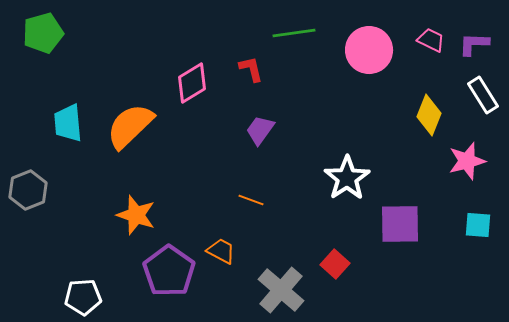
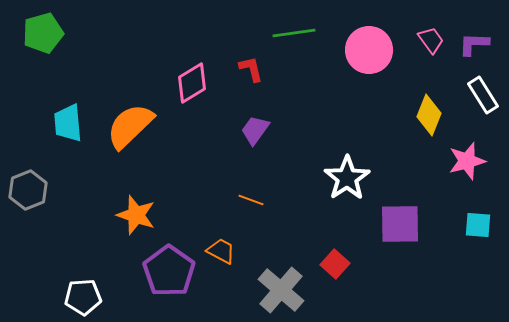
pink trapezoid: rotated 28 degrees clockwise
purple trapezoid: moved 5 px left
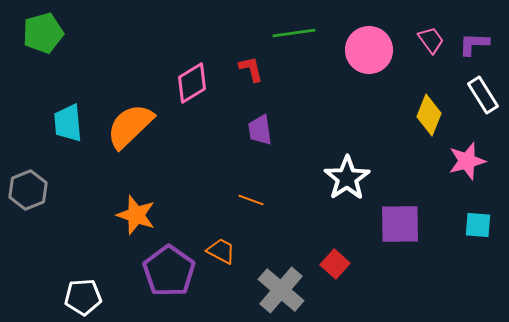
purple trapezoid: moved 5 px right; rotated 44 degrees counterclockwise
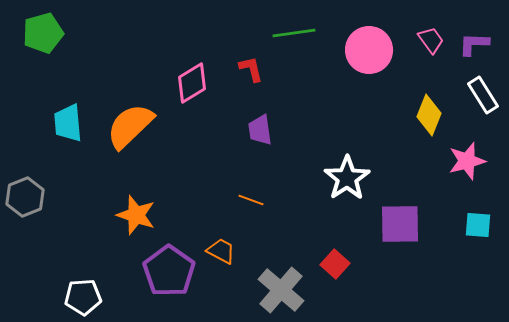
gray hexagon: moved 3 px left, 7 px down
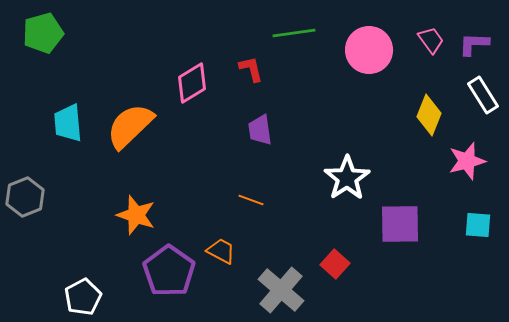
white pentagon: rotated 24 degrees counterclockwise
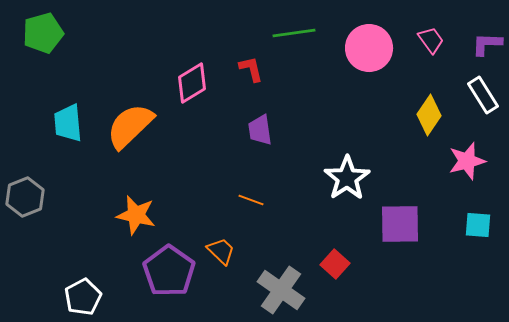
purple L-shape: moved 13 px right
pink circle: moved 2 px up
yellow diamond: rotated 12 degrees clockwise
orange star: rotated 6 degrees counterclockwise
orange trapezoid: rotated 16 degrees clockwise
gray cross: rotated 6 degrees counterclockwise
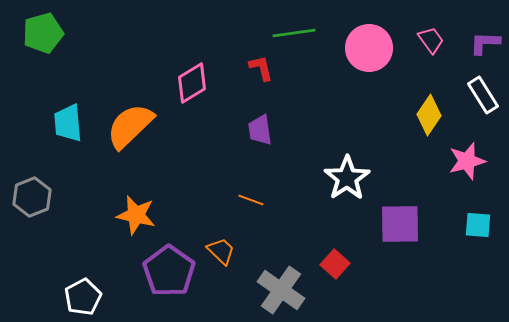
purple L-shape: moved 2 px left, 1 px up
red L-shape: moved 10 px right, 1 px up
gray hexagon: moved 7 px right
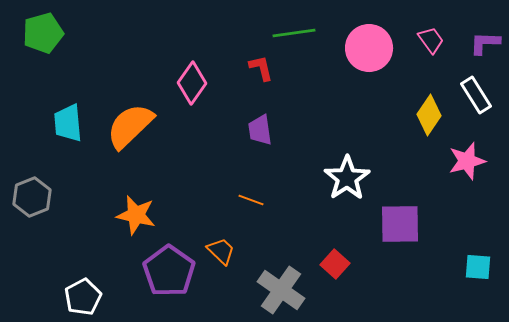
pink diamond: rotated 24 degrees counterclockwise
white rectangle: moved 7 px left
cyan square: moved 42 px down
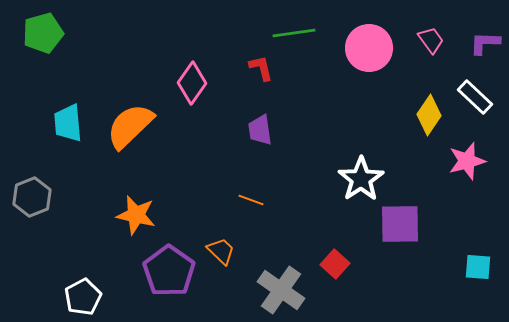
white rectangle: moved 1 px left, 2 px down; rotated 15 degrees counterclockwise
white star: moved 14 px right, 1 px down
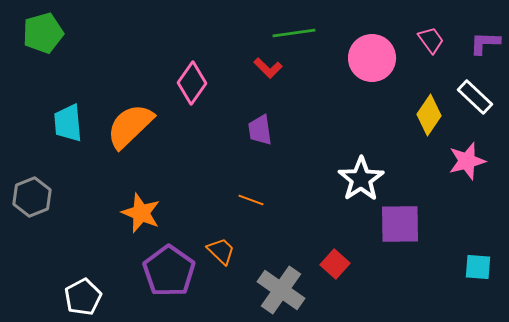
pink circle: moved 3 px right, 10 px down
red L-shape: moved 7 px right; rotated 148 degrees clockwise
orange star: moved 5 px right, 2 px up; rotated 9 degrees clockwise
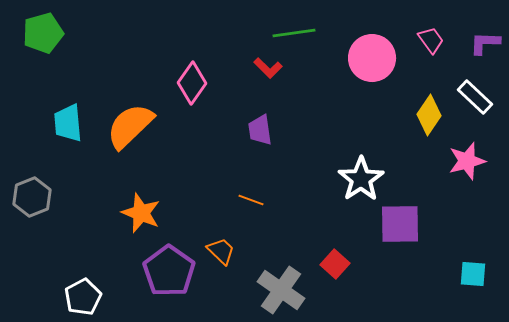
cyan square: moved 5 px left, 7 px down
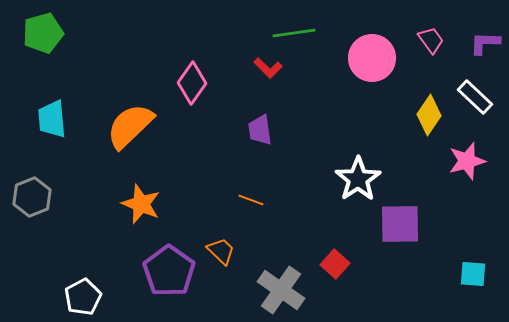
cyan trapezoid: moved 16 px left, 4 px up
white star: moved 3 px left
orange star: moved 9 px up
